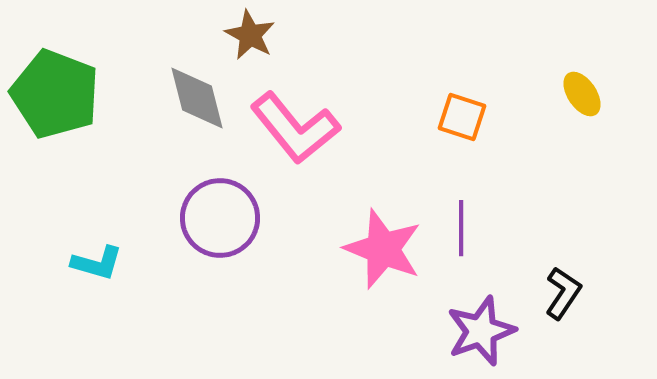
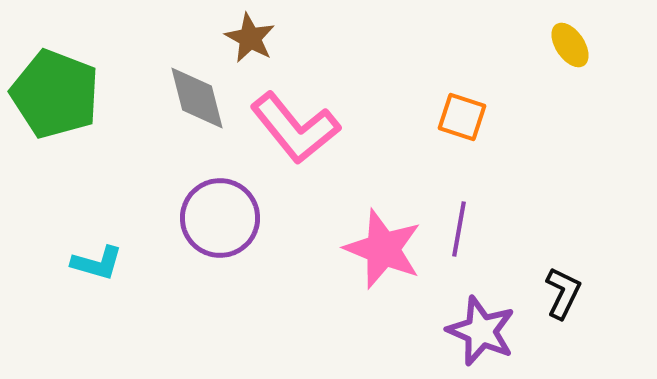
brown star: moved 3 px down
yellow ellipse: moved 12 px left, 49 px up
purple line: moved 2 px left, 1 px down; rotated 10 degrees clockwise
black L-shape: rotated 8 degrees counterclockwise
purple star: rotated 30 degrees counterclockwise
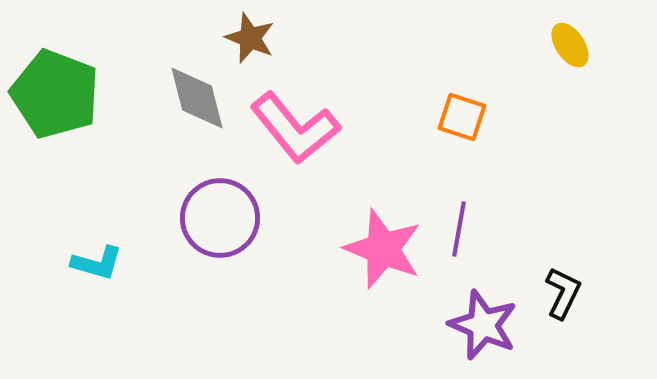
brown star: rotated 6 degrees counterclockwise
purple star: moved 2 px right, 6 px up
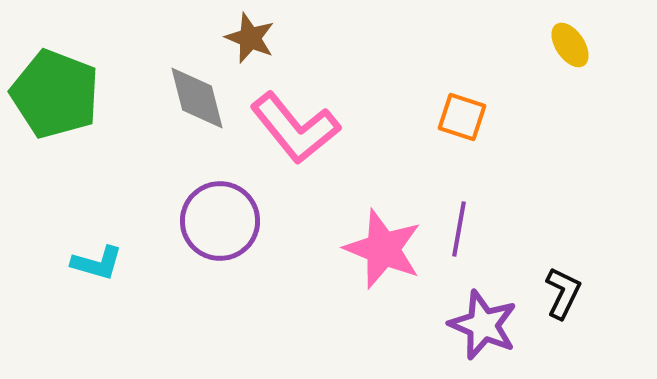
purple circle: moved 3 px down
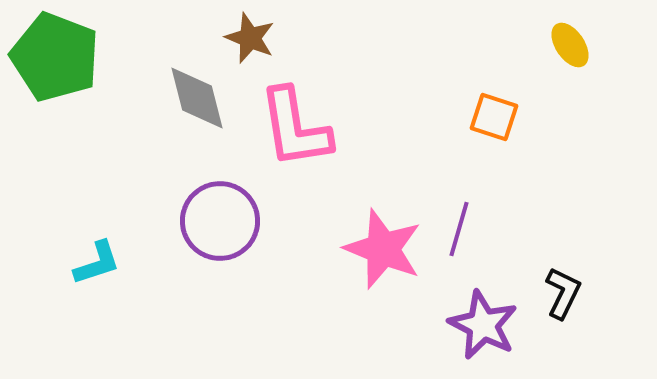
green pentagon: moved 37 px up
orange square: moved 32 px right
pink L-shape: rotated 30 degrees clockwise
purple line: rotated 6 degrees clockwise
cyan L-shape: rotated 34 degrees counterclockwise
purple star: rotated 4 degrees clockwise
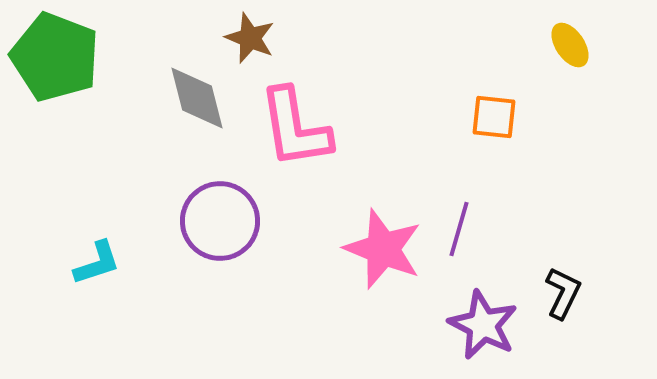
orange square: rotated 12 degrees counterclockwise
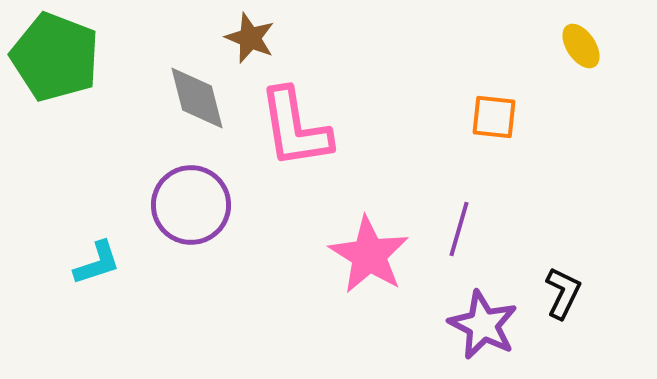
yellow ellipse: moved 11 px right, 1 px down
purple circle: moved 29 px left, 16 px up
pink star: moved 14 px left, 6 px down; rotated 10 degrees clockwise
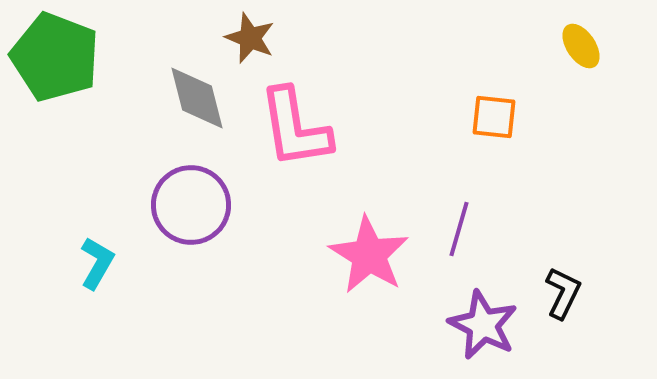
cyan L-shape: rotated 42 degrees counterclockwise
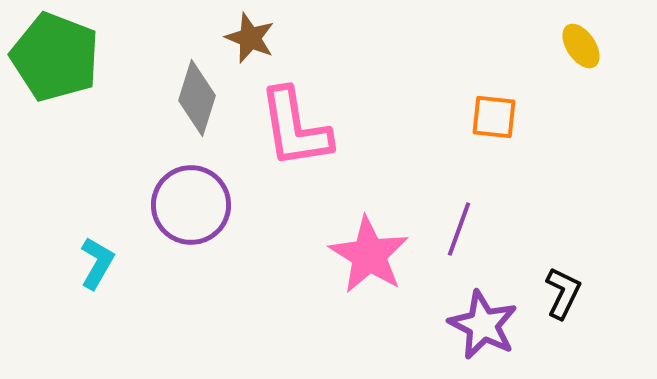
gray diamond: rotated 32 degrees clockwise
purple line: rotated 4 degrees clockwise
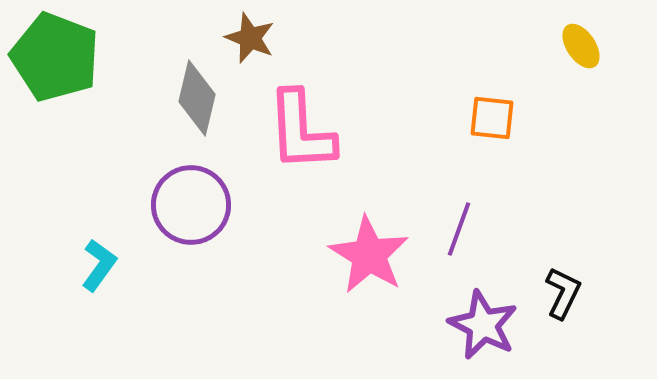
gray diamond: rotated 4 degrees counterclockwise
orange square: moved 2 px left, 1 px down
pink L-shape: moved 6 px right, 3 px down; rotated 6 degrees clockwise
cyan L-shape: moved 2 px right, 2 px down; rotated 6 degrees clockwise
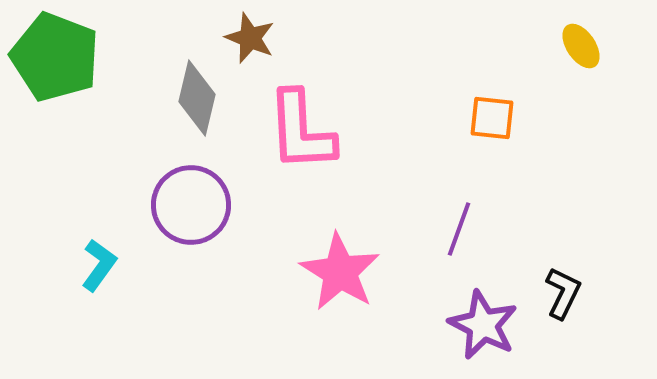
pink star: moved 29 px left, 17 px down
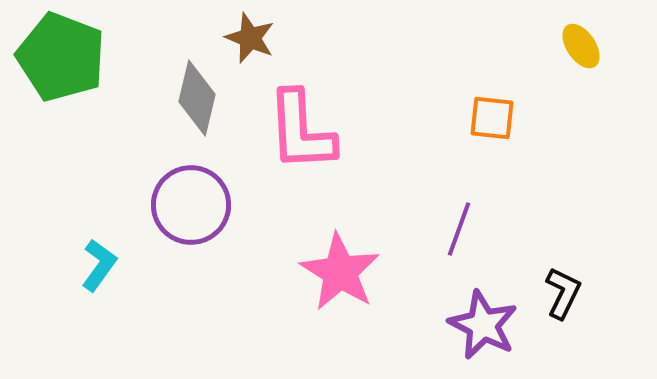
green pentagon: moved 6 px right
